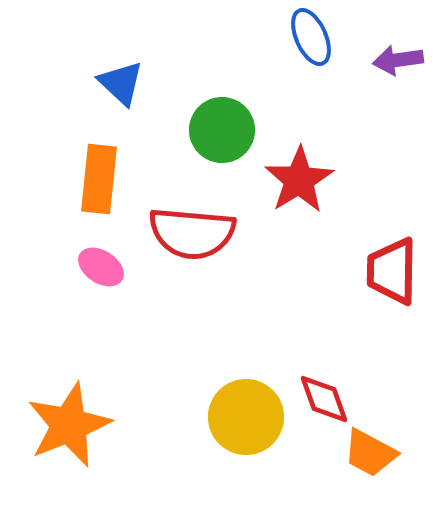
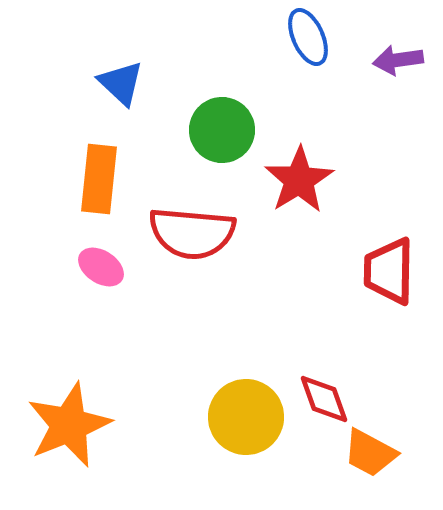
blue ellipse: moved 3 px left
red trapezoid: moved 3 px left
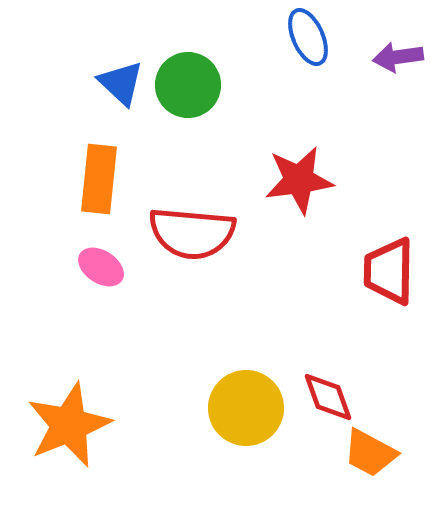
purple arrow: moved 3 px up
green circle: moved 34 px left, 45 px up
red star: rotated 24 degrees clockwise
red diamond: moved 4 px right, 2 px up
yellow circle: moved 9 px up
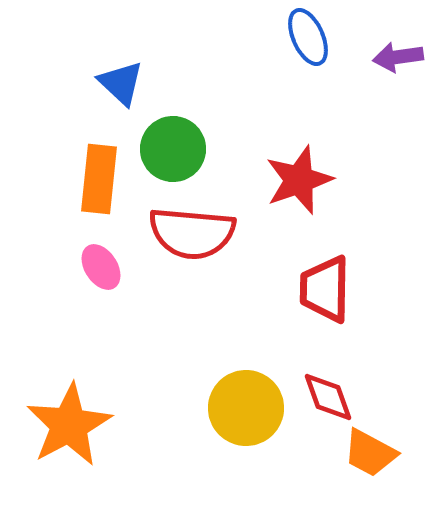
green circle: moved 15 px left, 64 px down
red star: rotated 12 degrees counterclockwise
pink ellipse: rotated 24 degrees clockwise
red trapezoid: moved 64 px left, 18 px down
orange star: rotated 6 degrees counterclockwise
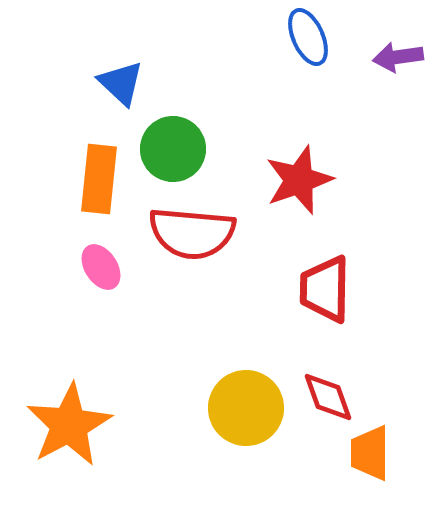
orange trapezoid: rotated 62 degrees clockwise
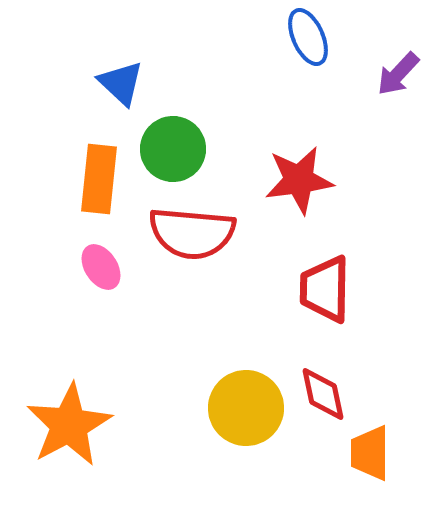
purple arrow: moved 17 px down; rotated 39 degrees counterclockwise
red star: rotated 12 degrees clockwise
red diamond: moved 5 px left, 3 px up; rotated 8 degrees clockwise
